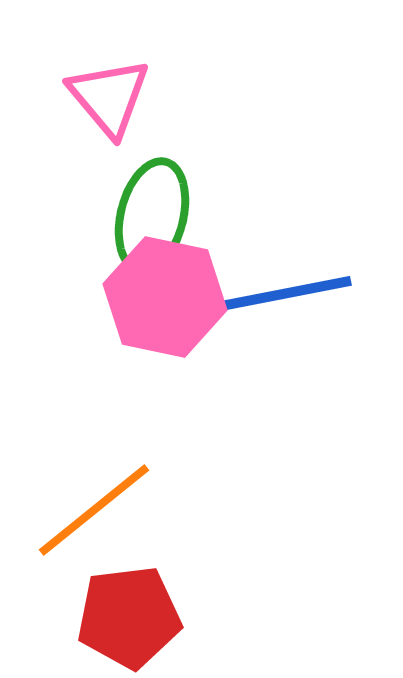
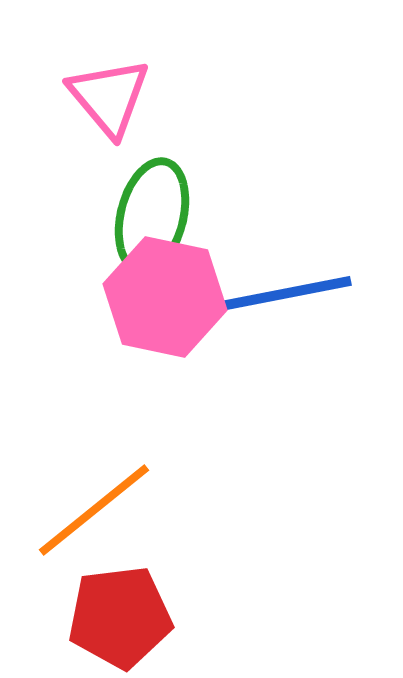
red pentagon: moved 9 px left
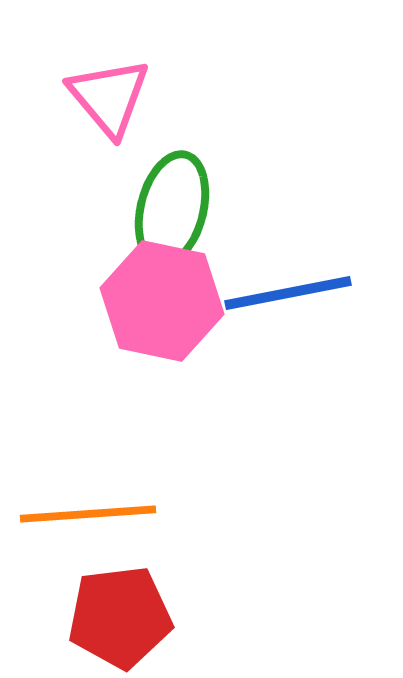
green ellipse: moved 20 px right, 7 px up
pink hexagon: moved 3 px left, 4 px down
orange line: moved 6 px left, 4 px down; rotated 35 degrees clockwise
